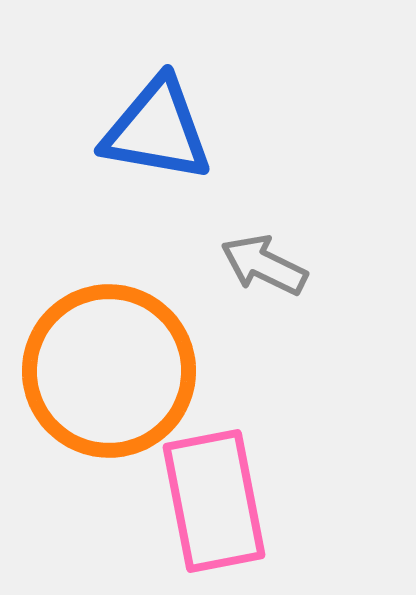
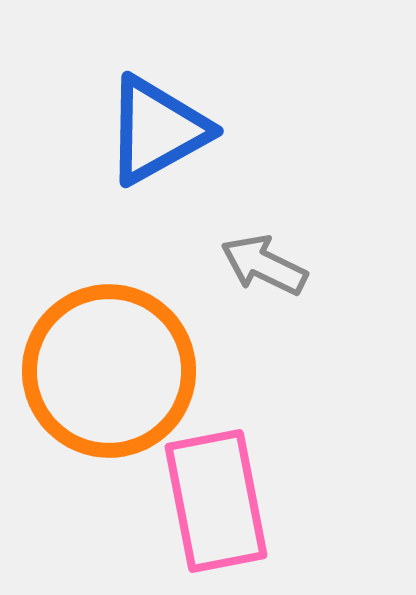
blue triangle: rotated 39 degrees counterclockwise
pink rectangle: moved 2 px right
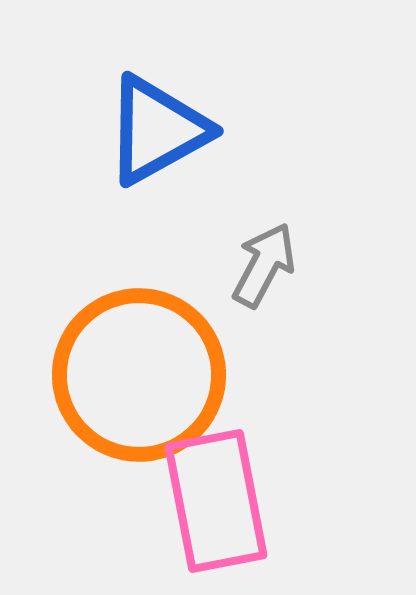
gray arrow: rotated 92 degrees clockwise
orange circle: moved 30 px right, 4 px down
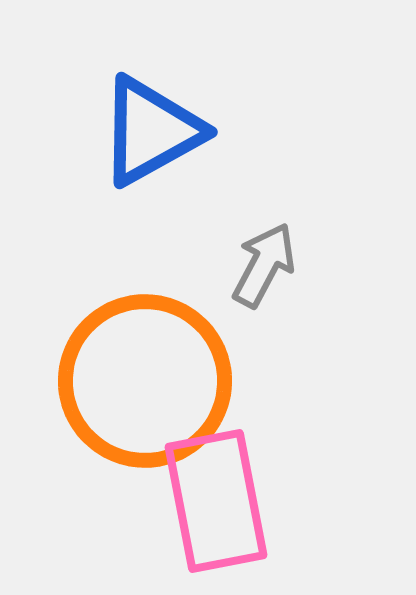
blue triangle: moved 6 px left, 1 px down
orange circle: moved 6 px right, 6 px down
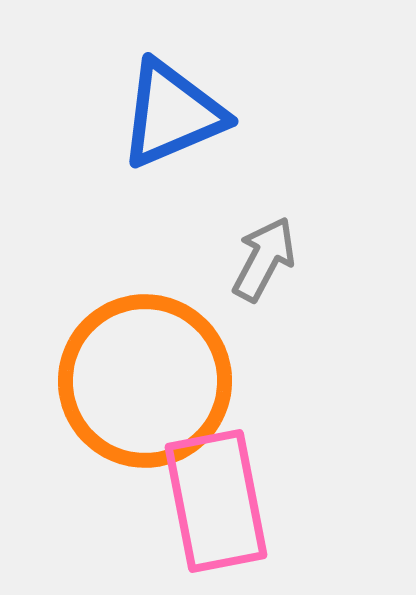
blue triangle: moved 21 px right, 17 px up; rotated 6 degrees clockwise
gray arrow: moved 6 px up
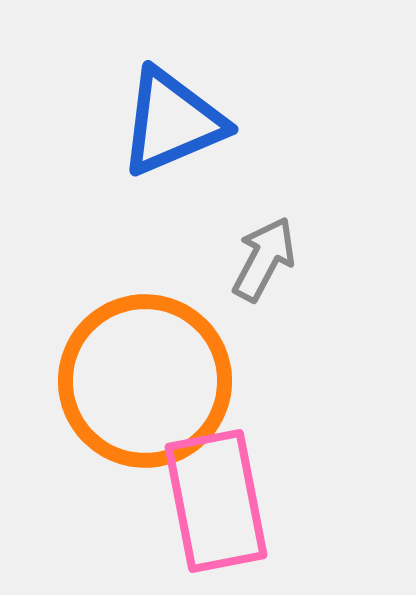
blue triangle: moved 8 px down
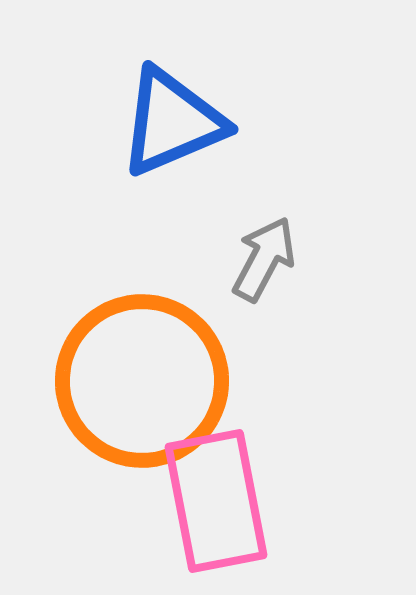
orange circle: moved 3 px left
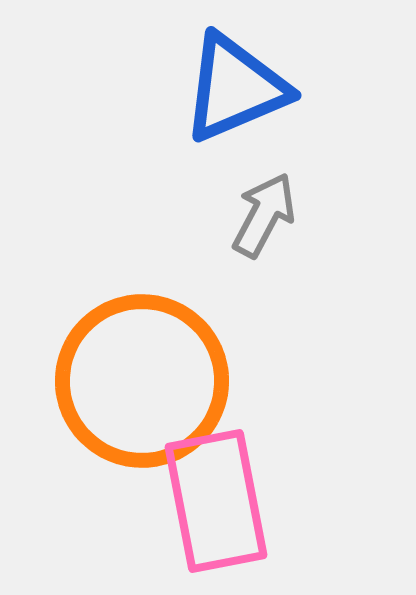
blue triangle: moved 63 px right, 34 px up
gray arrow: moved 44 px up
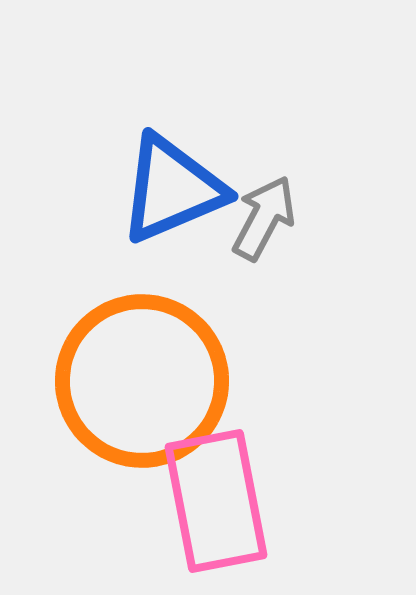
blue triangle: moved 63 px left, 101 px down
gray arrow: moved 3 px down
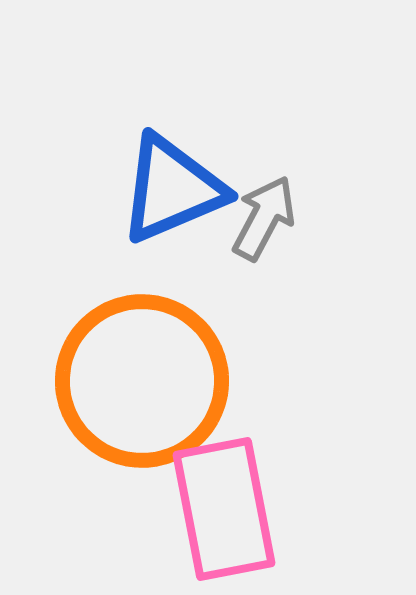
pink rectangle: moved 8 px right, 8 px down
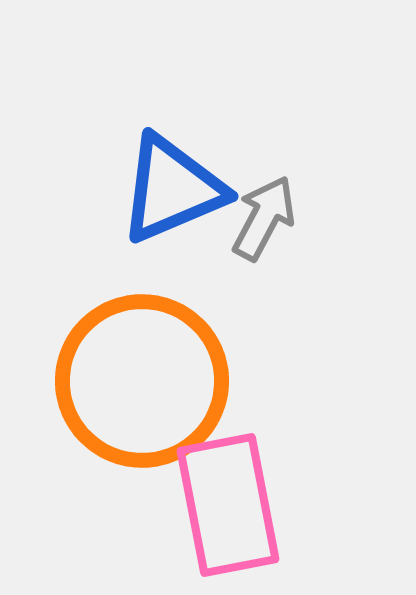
pink rectangle: moved 4 px right, 4 px up
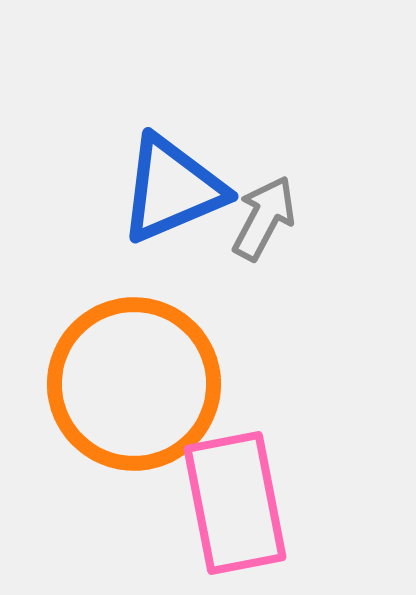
orange circle: moved 8 px left, 3 px down
pink rectangle: moved 7 px right, 2 px up
